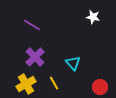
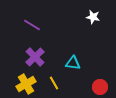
cyan triangle: rotated 42 degrees counterclockwise
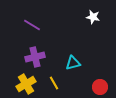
purple cross: rotated 30 degrees clockwise
cyan triangle: rotated 21 degrees counterclockwise
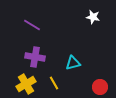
purple cross: rotated 24 degrees clockwise
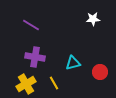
white star: moved 2 px down; rotated 16 degrees counterclockwise
purple line: moved 1 px left
red circle: moved 15 px up
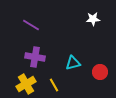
yellow line: moved 2 px down
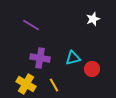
white star: rotated 16 degrees counterclockwise
purple cross: moved 5 px right, 1 px down
cyan triangle: moved 5 px up
red circle: moved 8 px left, 3 px up
yellow cross: rotated 30 degrees counterclockwise
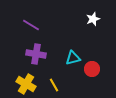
purple cross: moved 4 px left, 4 px up
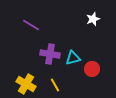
purple cross: moved 14 px right
yellow line: moved 1 px right
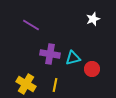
yellow line: rotated 40 degrees clockwise
